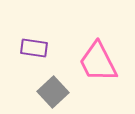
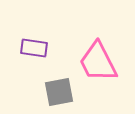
gray square: moved 6 px right; rotated 32 degrees clockwise
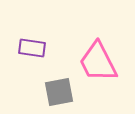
purple rectangle: moved 2 px left
